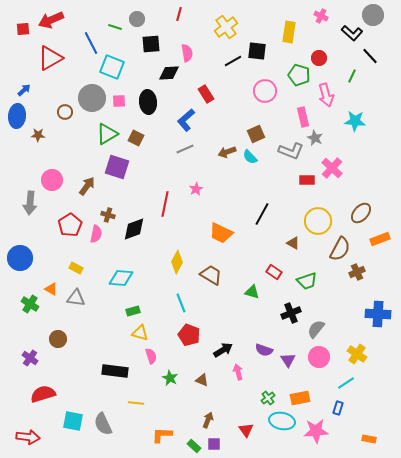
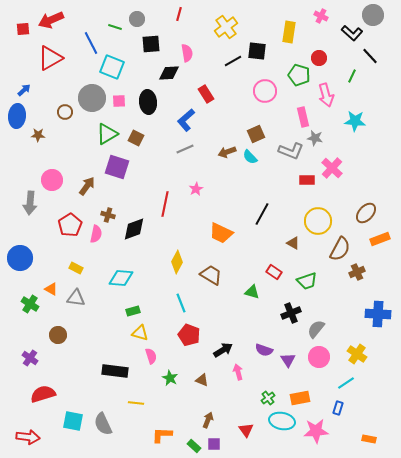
gray star at (315, 138): rotated 14 degrees counterclockwise
brown ellipse at (361, 213): moved 5 px right
brown circle at (58, 339): moved 4 px up
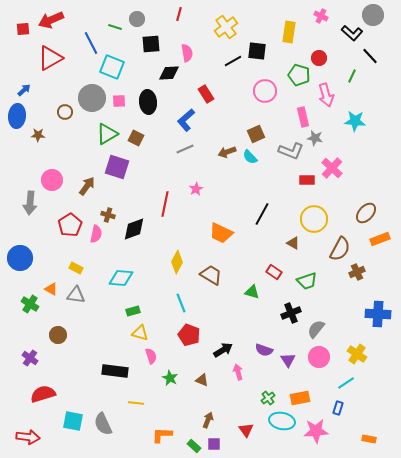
yellow circle at (318, 221): moved 4 px left, 2 px up
gray triangle at (76, 298): moved 3 px up
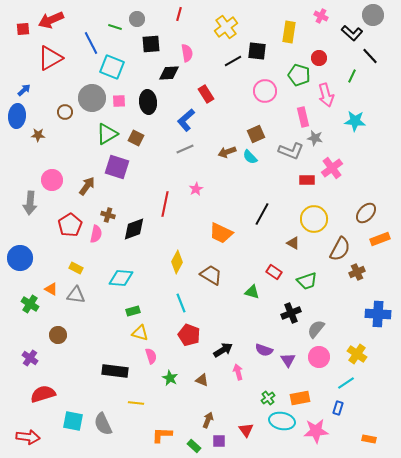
pink cross at (332, 168): rotated 10 degrees clockwise
purple square at (214, 444): moved 5 px right, 3 px up
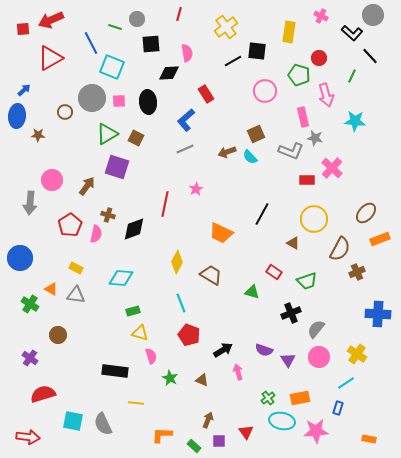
pink cross at (332, 168): rotated 10 degrees counterclockwise
red triangle at (246, 430): moved 2 px down
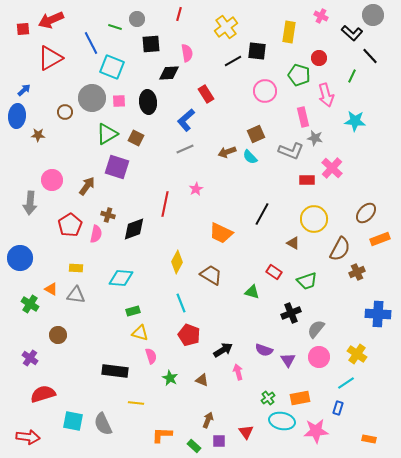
yellow rectangle at (76, 268): rotated 24 degrees counterclockwise
